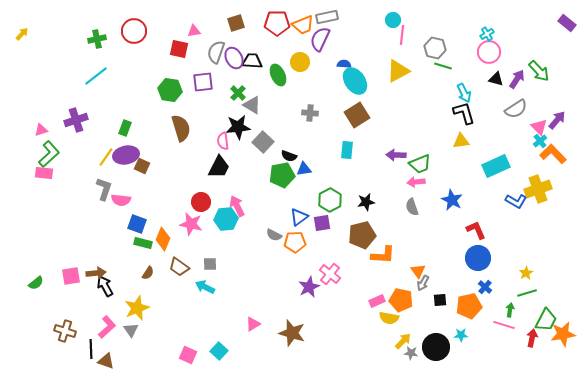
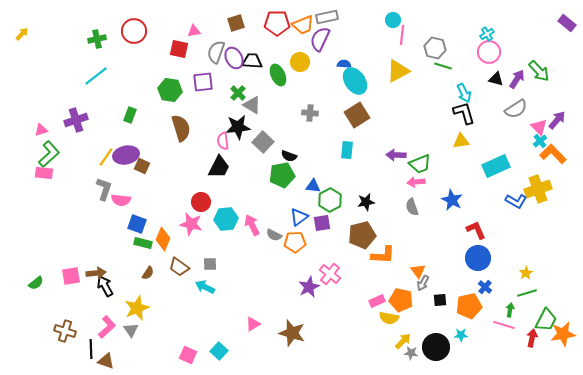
green rectangle at (125, 128): moved 5 px right, 13 px up
blue triangle at (304, 169): moved 9 px right, 17 px down; rotated 14 degrees clockwise
pink arrow at (237, 206): moved 15 px right, 19 px down
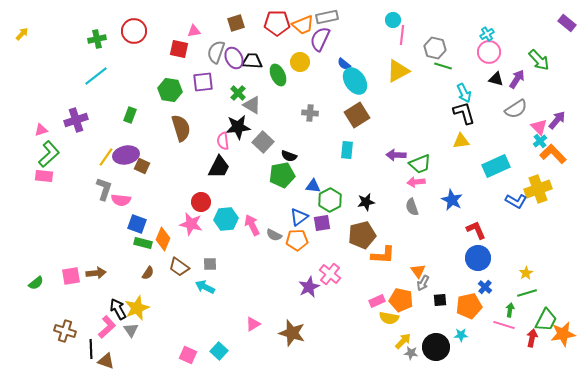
blue semicircle at (344, 64): rotated 144 degrees counterclockwise
green arrow at (539, 71): moved 11 px up
pink rectangle at (44, 173): moved 3 px down
orange pentagon at (295, 242): moved 2 px right, 2 px up
black arrow at (105, 286): moved 13 px right, 23 px down
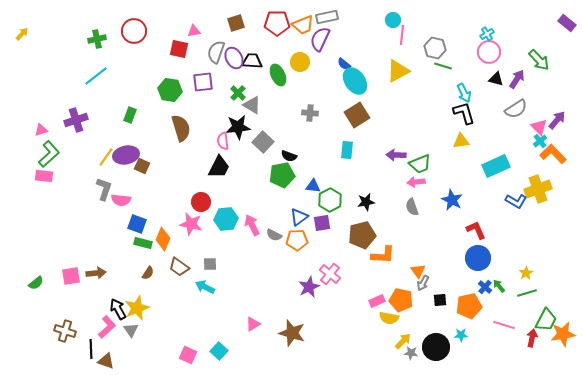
green arrow at (510, 310): moved 11 px left, 24 px up; rotated 48 degrees counterclockwise
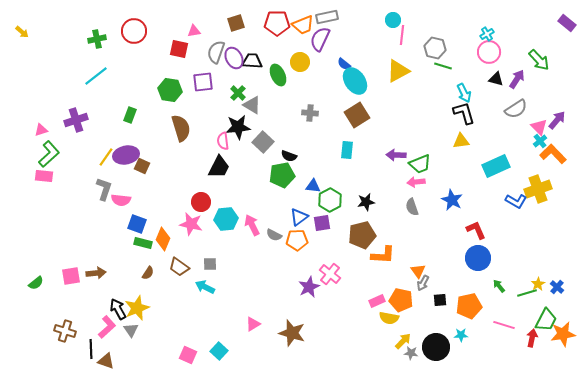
yellow arrow at (22, 34): moved 2 px up; rotated 88 degrees clockwise
yellow star at (526, 273): moved 12 px right, 11 px down
blue cross at (485, 287): moved 72 px right
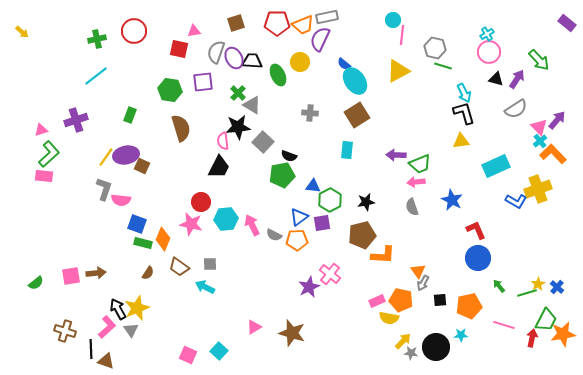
pink triangle at (253, 324): moved 1 px right, 3 px down
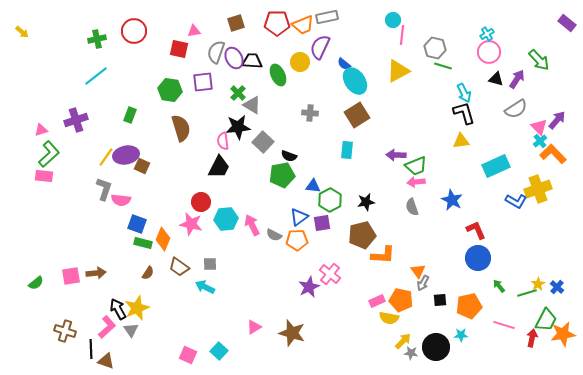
purple semicircle at (320, 39): moved 8 px down
green trapezoid at (420, 164): moved 4 px left, 2 px down
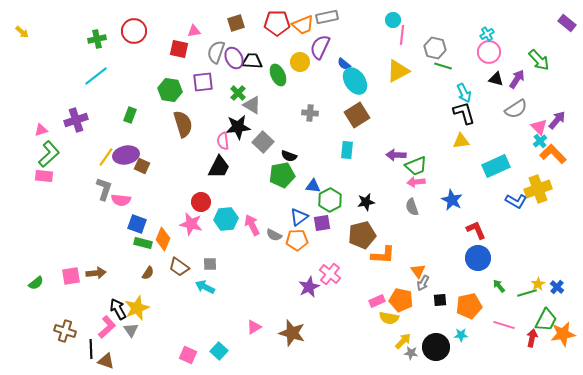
brown semicircle at (181, 128): moved 2 px right, 4 px up
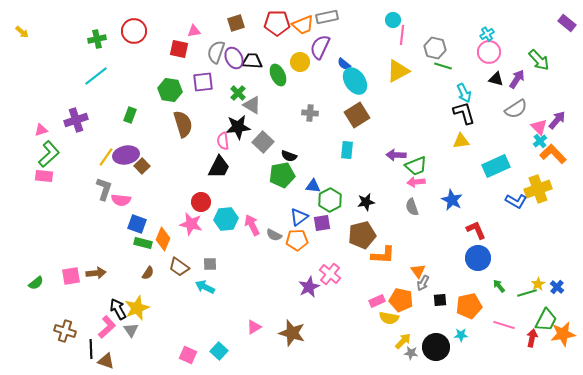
brown square at (142, 166): rotated 21 degrees clockwise
